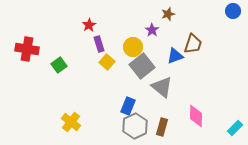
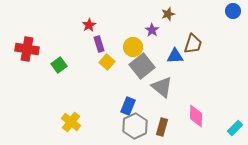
blue triangle: rotated 18 degrees clockwise
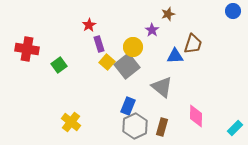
gray square: moved 15 px left
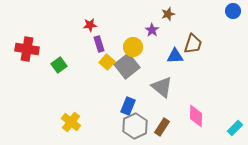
red star: moved 1 px right; rotated 24 degrees clockwise
brown rectangle: rotated 18 degrees clockwise
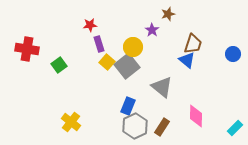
blue circle: moved 43 px down
blue triangle: moved 12 px right, 4 px down; rotated 42 degrees clockwise
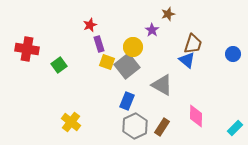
red star: rotated 16 degrees counterclockwise
yellow square: rotated 21 degrees counterclockwise
gray triangle: moved 2 px up; rotated 10 degrees counterclockwise
blue rectangle: moved 1 px left, 5 px up
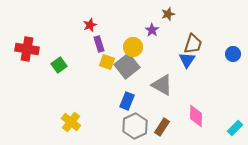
blue triangle: rotated 24 degrees clockwise
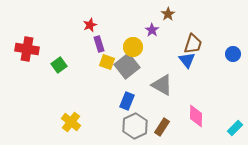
brown star: rotated 16 degrees counterclockwise
blue triangle: rotated 12 degrees counterclockwise
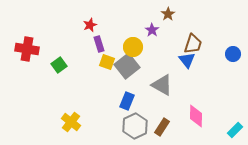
cyan rectangle: moved 2 px down
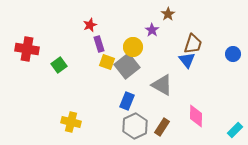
yellow cross: rotated 24 degrees counterclockwise
